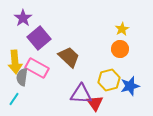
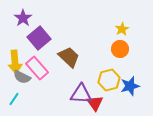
pink rectangle: rotated 20 degrees clockwise
gray semicircle: rotated 72 degrees counterclockwise
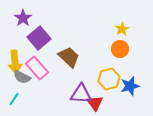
yellow hexagon: moved 1 px up
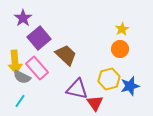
brown trapezoid: moved 3 px left, 2 px up
purple triangle: moved 4 px left, 5 px up; rotated 10 degrees clockwise
cyan line: moved 6 px right, 2 px down
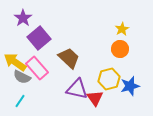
brown trapezoid: moved 3 px right, 3 px down
yellow arrow: rotated 130 degrees clockwise
red triangle: moved 5 px up
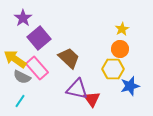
yellow arrow: moved 3 px up
yellow hexagon: moved 4 px right, 10 px up; rotated 15 degrees clockwise
red triangle: moved 3 px left, 1 px down
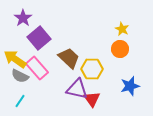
yellow star: rotated 16 degrees counterclockwise
yellow hexagon: moved 21 px left
gray semicircle: moved 2 px left, 1 px up
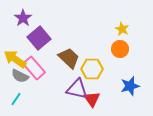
pink rectangle: moved 3 px left
cyan line: moved 4 px left, 2 px up
